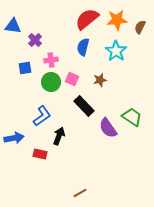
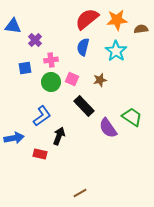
brown semicircle: moved 1 px right, 2 px down; rotated 56 degrees clockwise
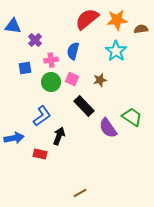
blue semicircle: moved 10 px left, 4 px down
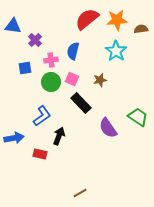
black rectangle: moved 3 px left, 3 px up
green trapezoid: moved 6 px right
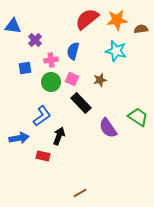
cyan star: rotated 20 degrees counterclockwise
blue arrow: moved 5 px right
red rectangle: moved 3 px right, 2 px down
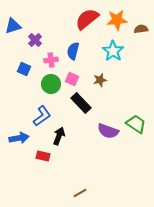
blue triangle: rotated 24 degrees counterclockwise
cyan star: moved 3 px left; rotated 20 degrees clockwise
blue square: moved 1 px left, 1 px down; rotated 32 degrees clockwise
green circle: moved 2 px down
green trapezoid: moved 2 px left, 7 px down
purple semicircle: moved 3 px down; rotated 35 degrees counterclockwise
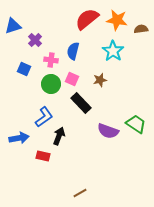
orange star: rotated 15 degrees clockwise
pink cross: rotated 16 degrees clockwise
blue L-shape: moved 2 px right, 1 px down
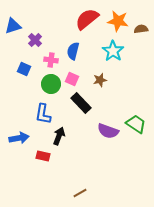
orange star: moved 1 px right, 1 px down
blue L-shape: moved 1 px left, 3 px up; rotated 135 degrees clockwise
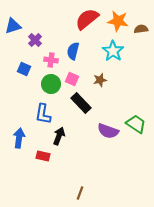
blue arrow: rotated 72 degrees counterclockwise
brown line: rotated 40 degrees counterclockwise
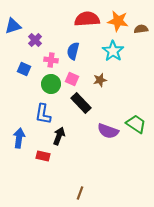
red semicircle: rotated 35 degrees clockwise
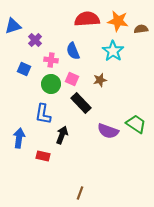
blue semicircle: rotated 36 degrees counterclockwise
black arrow: moved 3 px right, 1 px up
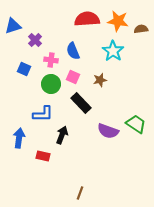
pink square: moved 1 px right, 2 px up
blue L-shape: rotated 100 degrees counterclockwise
